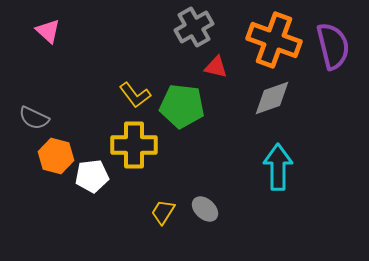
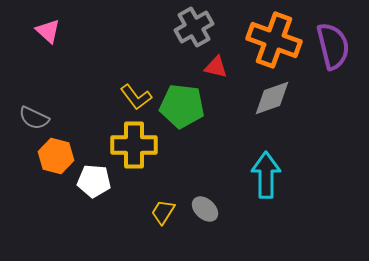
yellow L-shape: moved 1 px right, 2 px down
cyan arrow: moved 12 px left, 8 px down
white pentagon: moved 2 px right, 5 px down; rotated 12 degrees clockwise
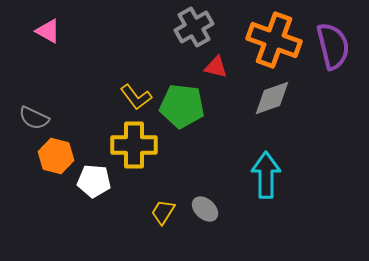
pink triangle: rotated 12 degrees counterclockwise
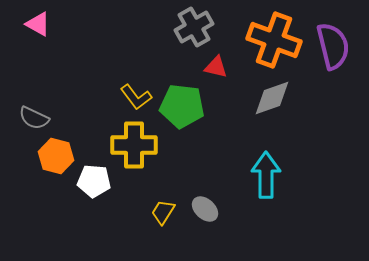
pink triangle: moved 10 px left, 7 px up
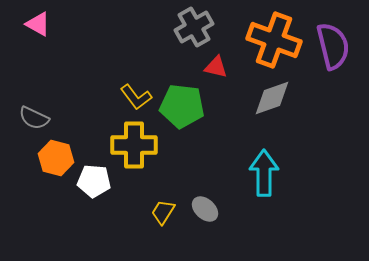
orange hexagon: moved 2 px down
cyan arrow: moved 2 px left, 2 px up
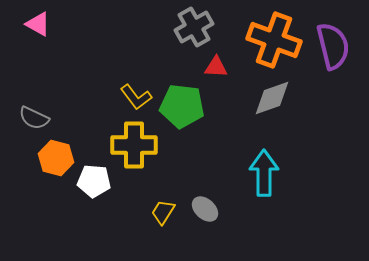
red triangle: rotated 10 degrees counterclockwise
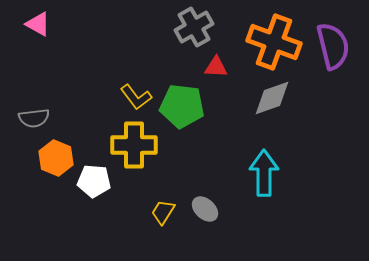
orange cross: moved 2 px down
gray semicircle: rotated 32 degrees counterclockwise
orange hexagon: rotated 8 degrees clockwise
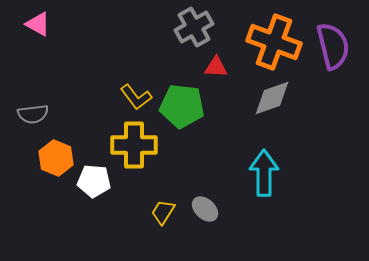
gray semicircle: moved 1 px left, 4 px up
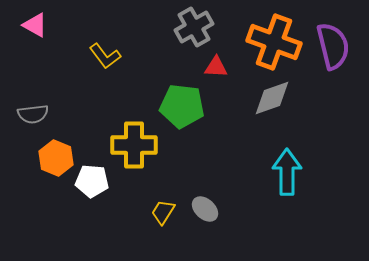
pink triangle: moved 3 px left, 1 px down
yellow L-shape: moved 31 px left, 41 px up
cyan arrow: moved 23 px right, 1 px up
white pentagon: moved 2 px left
